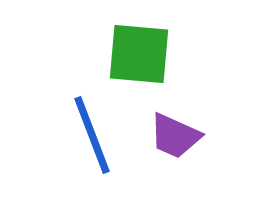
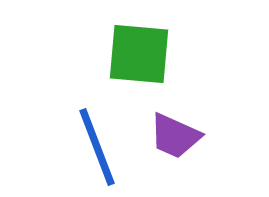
blue line: moved 5 px right, 12 px down
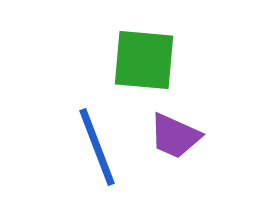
green square: moved 5 px right, 6 px down
